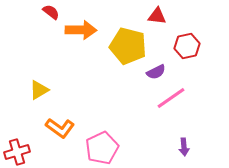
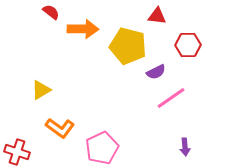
orange arrow: moved 2 px right, 1 px up
red hexagon: moved 1 px right, 1 px up; rotated 10 degrees clockwise
yellow triangle: moved 2 px right
purple arrow: moved 1 px right
red cross: rotated 35 degrees clockwise
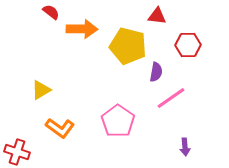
orange arrow: moved 1 px left
purple semicircle: rotated 54 degrees counterclockwise
pink pentagon: moved 16 px right, 27 px up; rotated 12 degrees counterclockwise
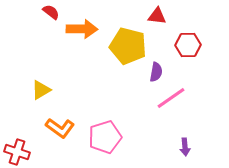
pink pentagon: moved 13 px left, 16 px down; rotated 20 degrees clockwise
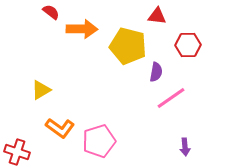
pink pentagon: moved 6 px left, 4 px down
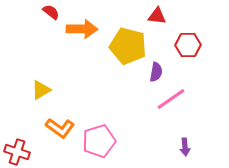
pink line: moved 1 px down
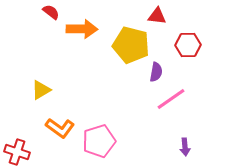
yellow pentagon: moved 3 px right, 1 px up
